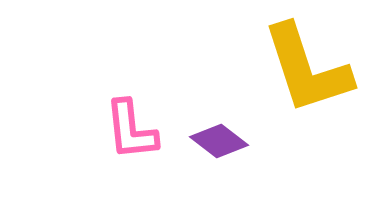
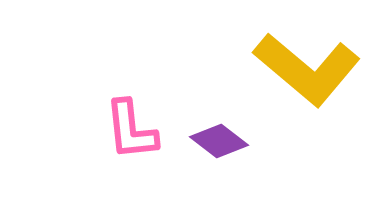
yellow L-shape: rotated 32 degrees counterclockwise
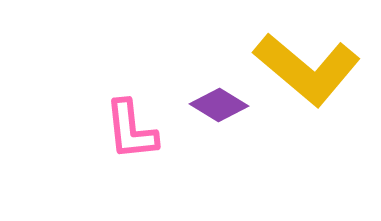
purple diamond: moved 36 px up; rotated 6 degrees counterclockwise
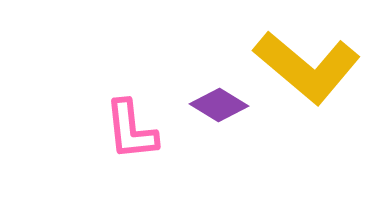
yellow L-shape: moved 2 px up
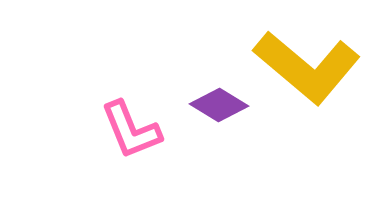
pink L-shape: rotated 16 degrees counterclockwise
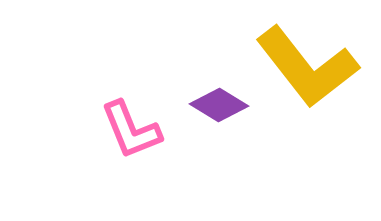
yellow L-shape: rotated 12 degrees clockwise
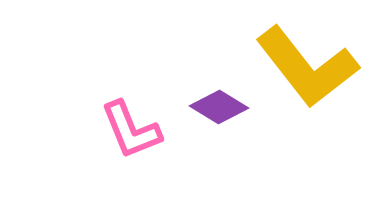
purple diamond: moved 2 px down
